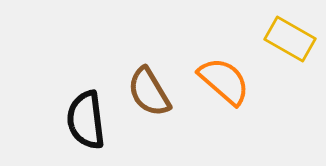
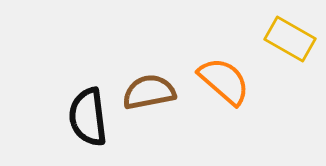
brown semicircle: rotated 110 degrees clockwise
black semicircle: moved 2 px right, 3 px up
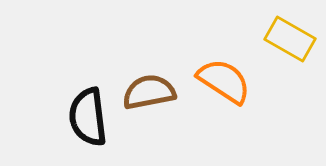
orange semicircle: rotated 8 degrees counterclockwise
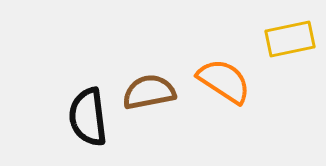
yellow rectangle: rotated 42 degrees counterclockwise
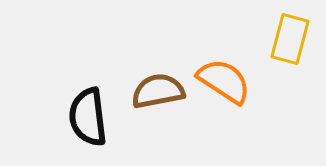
yellow rectangle: rotated 63 degrees counterclockwise
brown semicircle: moved 9 px right, 1 px up
